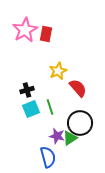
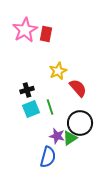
blue semicircle: rotated 30 degrees clockwise
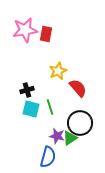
pink star: rotated 20 degrees clockwise
cyan square: rotated 36 degrees clockwise
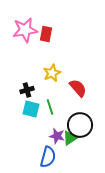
yellow star: moved 6 px left, 2 px down
black circle: moved 2 px down
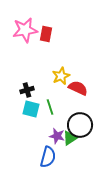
yellow star: moved 9 px right, 3 px down
red semicircle: rotated 24 degrees counterclockwise
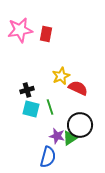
pink star: moved 5 px left
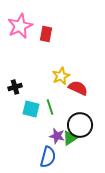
pink star: moved 4 px up; rotated 15 degrees counterclockwise
black cross: moved 12 px left, 3 px up
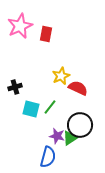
green line: rotated 56 degrees clockwise
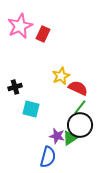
red rectangle: moved 3 px left; rotated 14 degrees clockwise
green line: moved 30 px right
